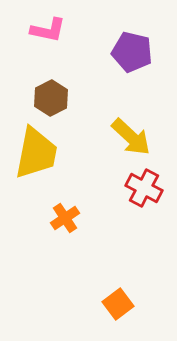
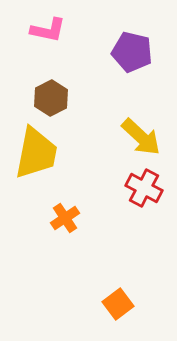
yellow arrow: moved 10 px right
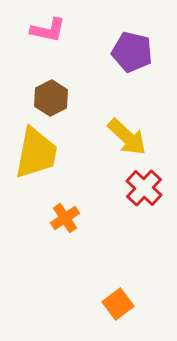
yellow arrow: moved 14 px left
red cross: rotated 15 degrees clockwise
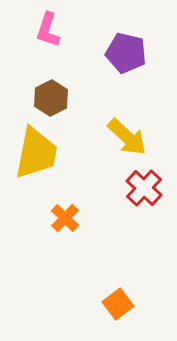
pink L-shape: rotated 96 degrees clockwise
purple pentagon: moved 6 px left, 1 px down
orange cross: rotated 12 degrees counterclockwise
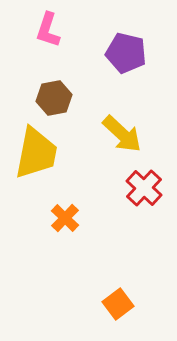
brown hexagon: moved 3 px right; rotated 16 degrees clockwise
yellow arrow: moved 5 px left, 3 px up
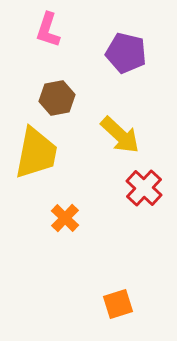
brown hexagon: moved 3 px right
yellow arrow: moved 2 px left, 1 px down
orange square: rotated 20 degrees clockwise
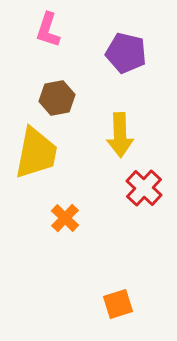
yellow arrow: rotated 45 degrees clockwise
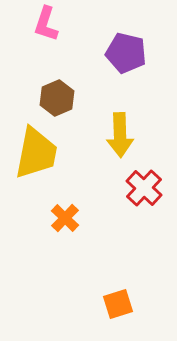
pink L-shape: moved 2 px left, 6 px up
brown hexagon: rotated 12 degrees counterclockwise
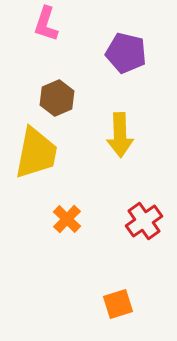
red cross: moved 33 px down; rotated 12 degrees clockwise
orange cross: moved 2 px right, 1 px down
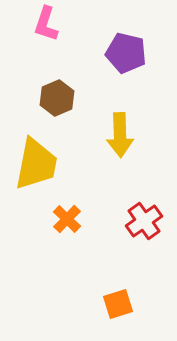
yellow trapezoid: moved 11 px down
